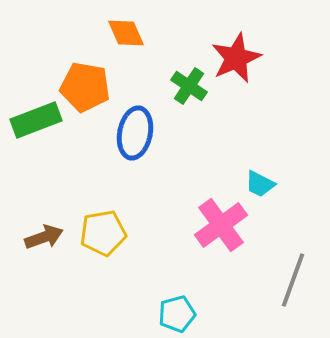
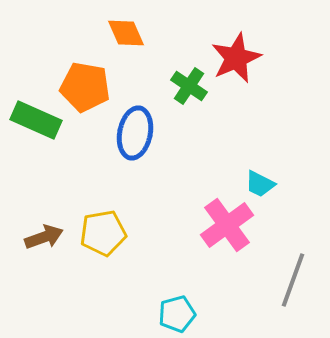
green rectangle: rotated 45 degrees clockwise
pink cross: moved 6 px right
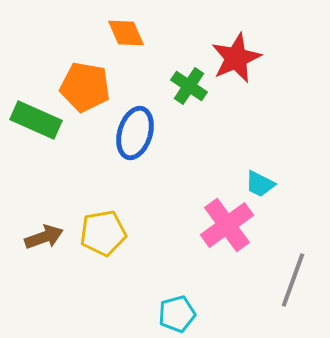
blue ellipse: rotated 6 degrees clockwise
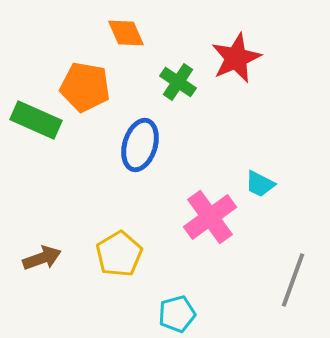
green cross: moved 11 px left, 4 px up
blue ellipse: moved 5 px right, 12 px down
pink cross: moved 17 px left, 8 px up
yellow pentagon: moved 16 px right, 21 px down; rotated 21 degrees counterclockwise
brown arrow: moved 2 px left, 21 px down
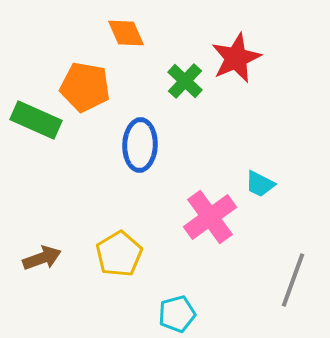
green cross: moved 7 px right, 1 px up; rotated 9 degrees clockwise
blue ellipse: rotated 15 degrees counterclockwise
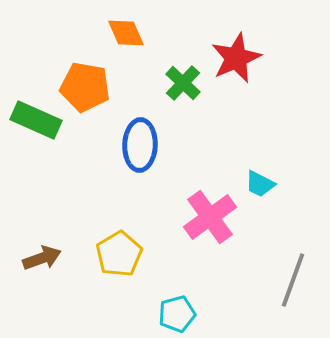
green cross: moved 2 px left, 2 px down
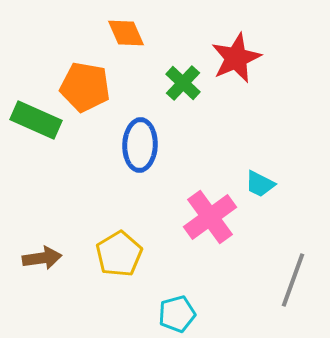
brown arrow: rotated 12 degrees clockwise
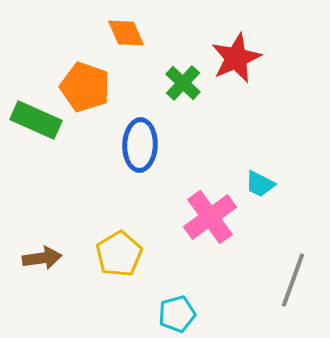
orange pentagon: rotated 9 degrees clockwise
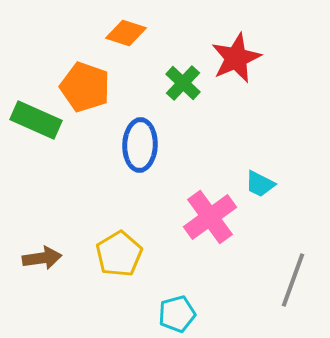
orange diamond: rotated 48 degrees counterclockwise
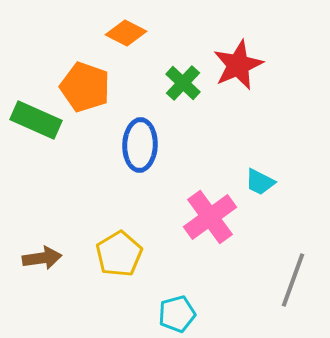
orange diamond: rotated 9 degrees clockwise
red star: moved 2 px right, 7 px down
cyan trapezoid: moved 2 px up
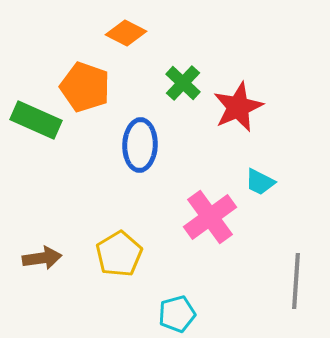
red star: moved 42 px down
gray line: moved 3 px right, 1 px down; rotated 16 degrees counterclockwise
